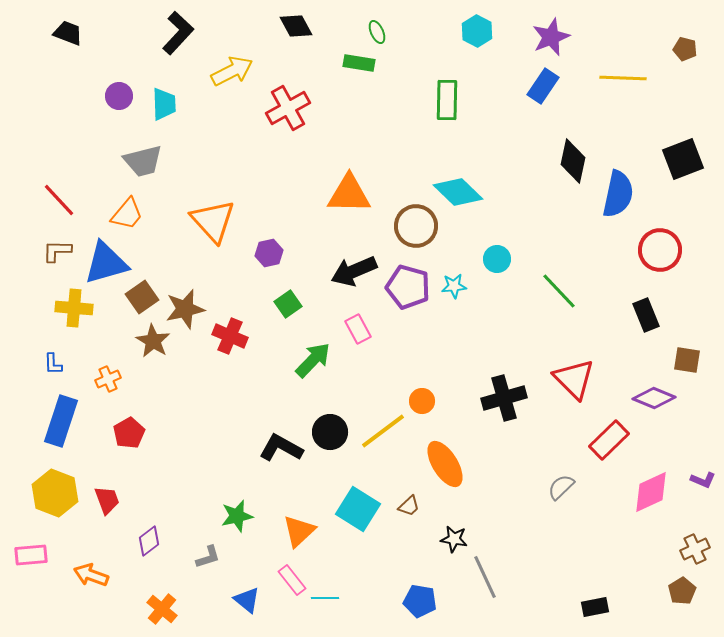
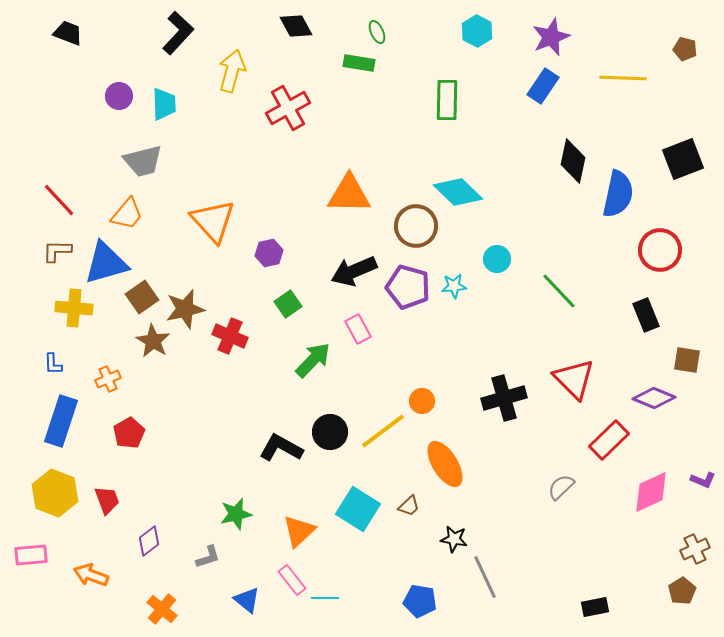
yellow arrow at (232, 71): rotated 48 degrees counterclockwise
green star at (237, 516): moved 1 px left, 2 px up
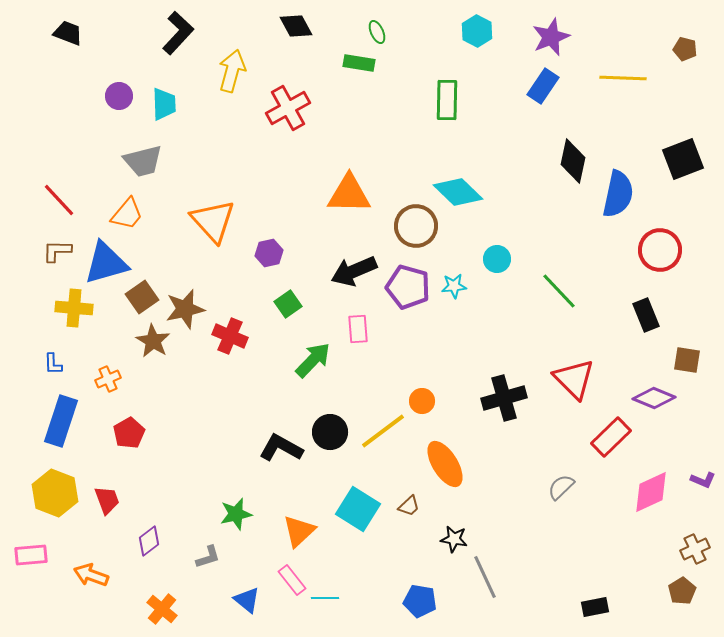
pink rectangle at (358, 329): rotated 24 degrees clockwise
red rectangle at (609, 440): moved 2 px right, 3 px up
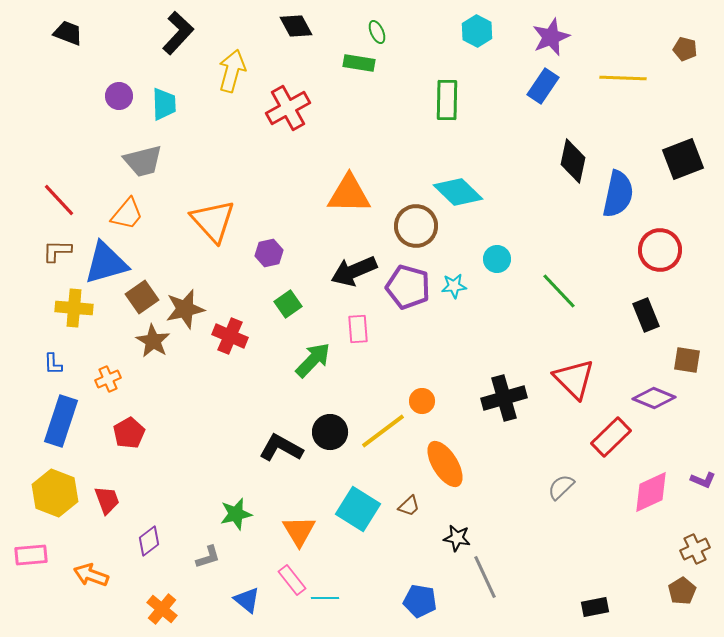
orange triangle at (299, 531): rotated 18 degrees counterclockwise
black star at (454, 539): moved 3 px right, 1 px up
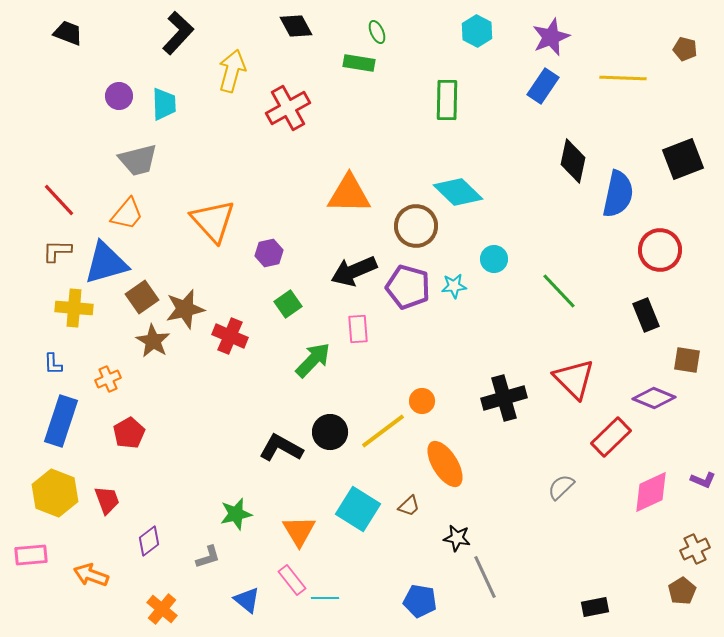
gray trapezoid at (143, 161): moved 5 px left, 1 px up
cyan circle at (497, 259): moved 3 px left
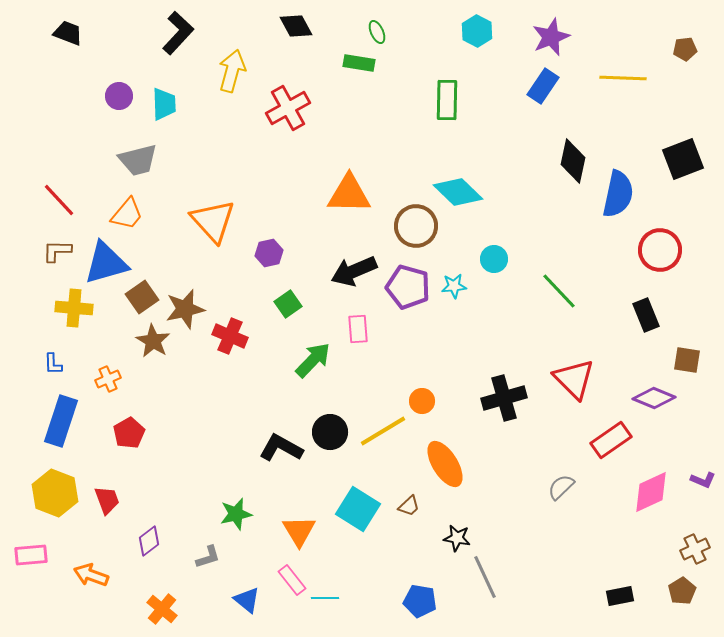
brown pentagon at (685, 49): rotated 20 degrees counterclockwise
yellow line at (383, 431): rotated 6 degrees clockwise
red rectangle at (611, 437): moved 3 px down; rotated 9 degrees clockwise
black rectangle at (595, 607): moved 25 px right, 11 px up
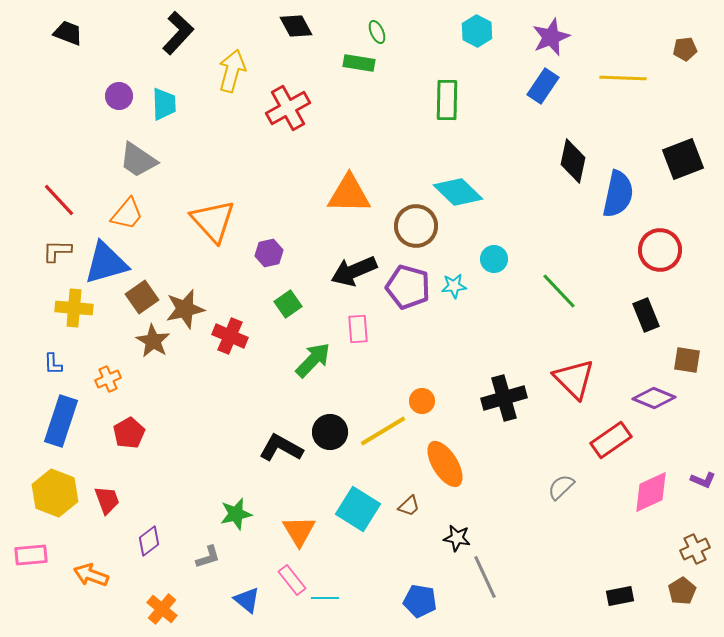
gray trapezoid at (138, 160): rotated 48 degrees clockwise
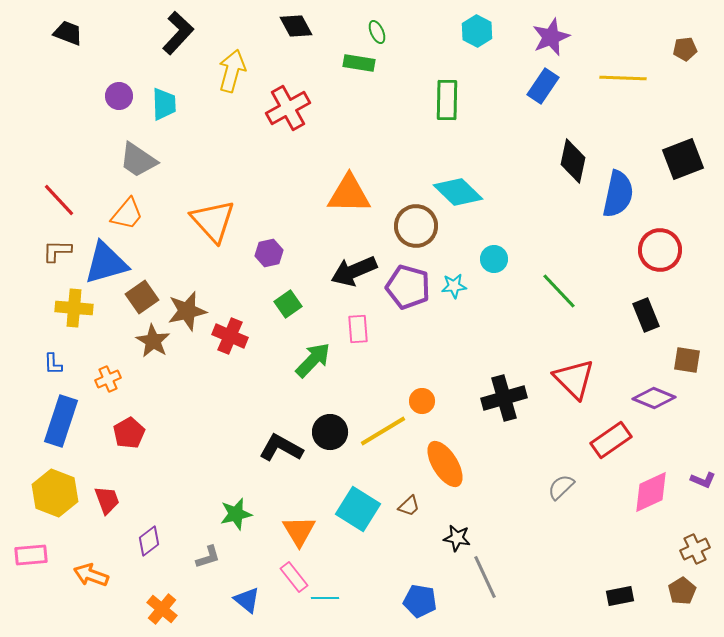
brown star at (185, 309): moved 2 px right, 2 px down
pink rectangle at (292, 580): moved 2 px right, 3 px up
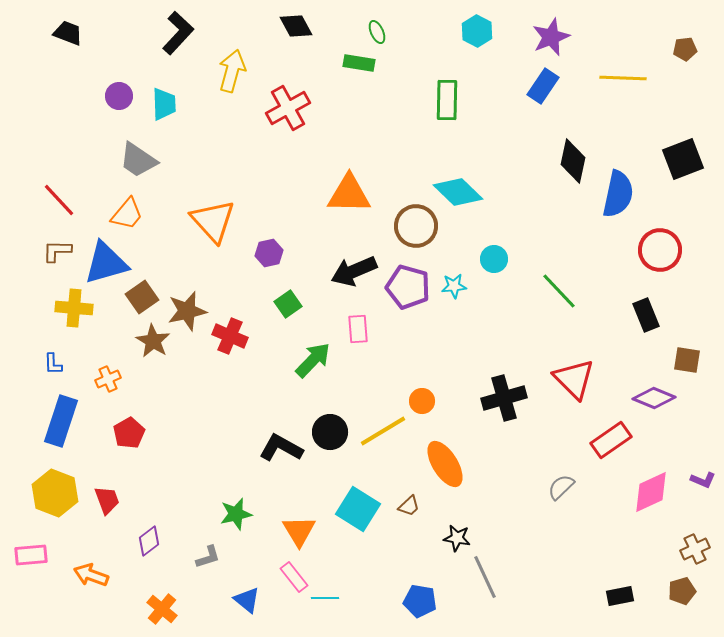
brown pentagon at (682, 591): rotated 16 degrees clockwise
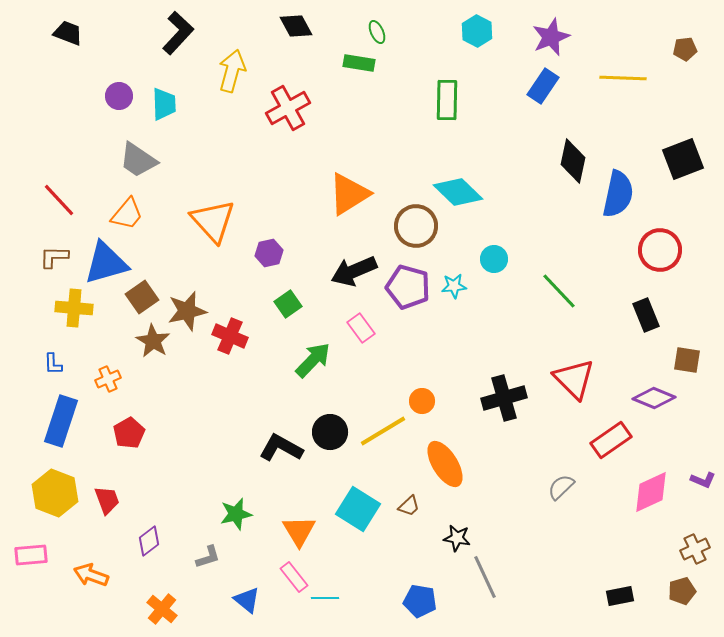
orange triangle at (349, 194): rotated 33 degrees counterclockwise
brown L-shape at (57, 251): moved 3 px left, 6 px down
pink rectangle at (358, 329): moved 3 px right, 1 px up; rotated 32 degrees counterclockwise
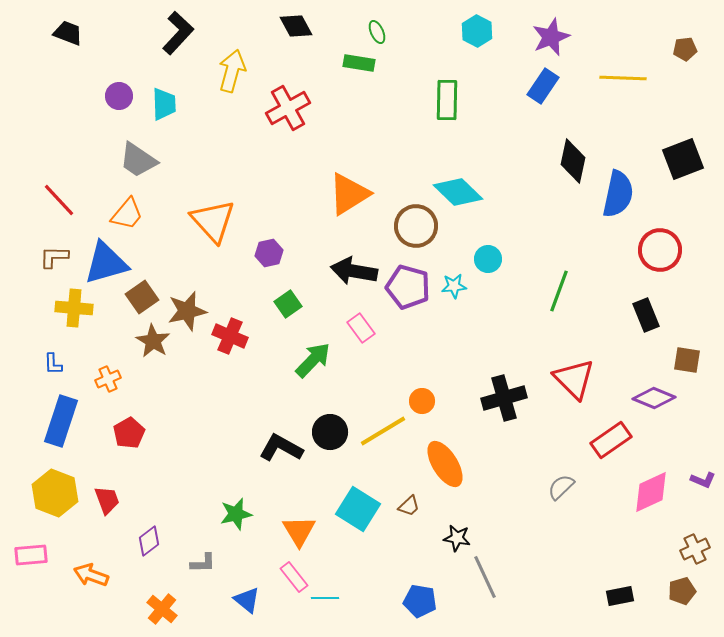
cyan circle at (494, 259): moved 6 px left
black arrow at (354, 271): rotated 33 degrees clockwise
green line at (559, 291): rotated 63 degrees clockwise
gray L-shape at (208, 557): moved 5 px left, 6 px down; rotated 16 degrees clockwise
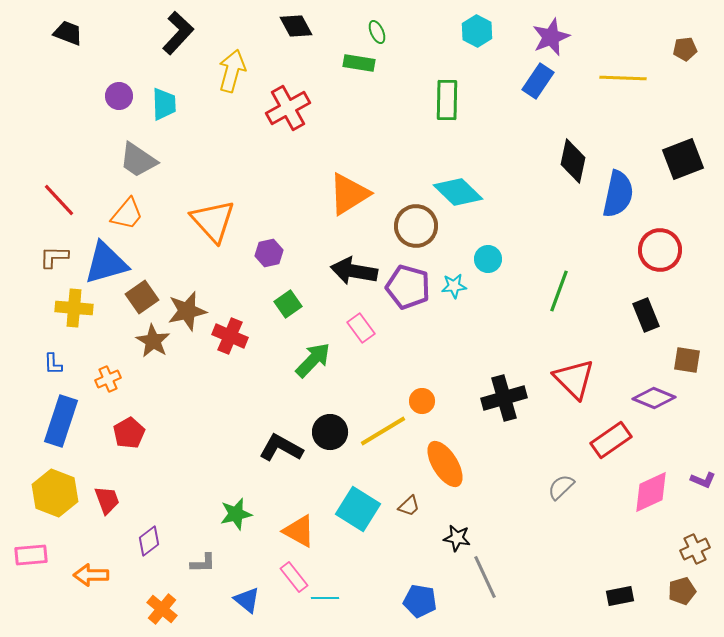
blue rectangle at (543, 86): moved 5 px left, 5 px up
orange triangle at (299, 531): rotated 30 degrees counterclockwise
orange arrow at (91, 575): rotated 20 degrees counterclockwise
